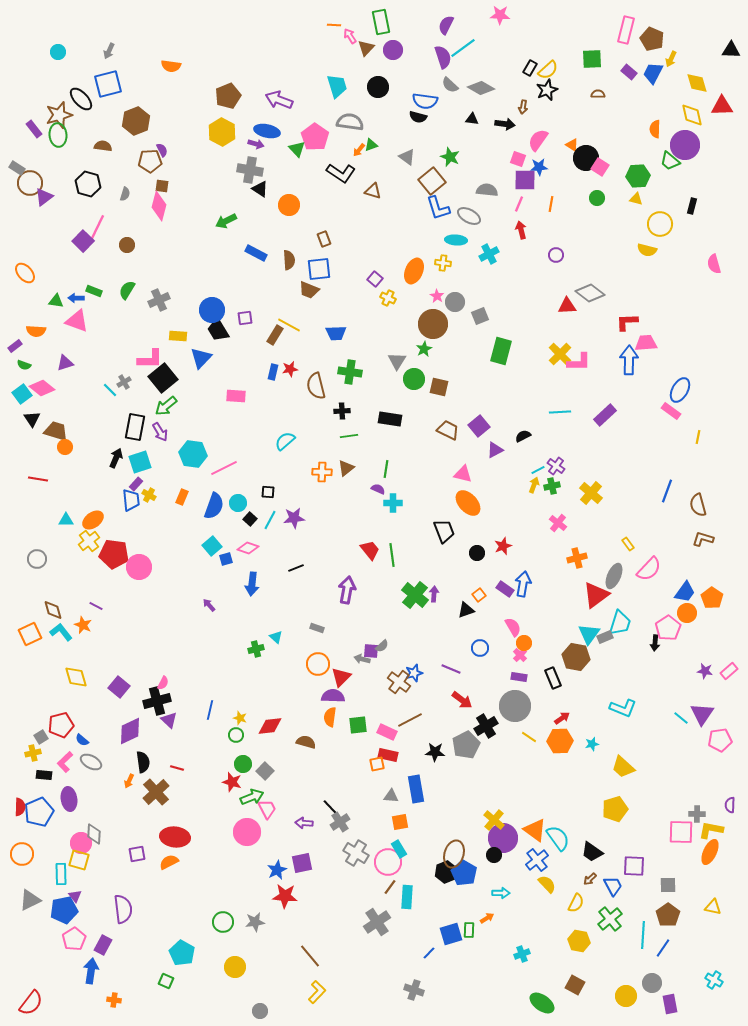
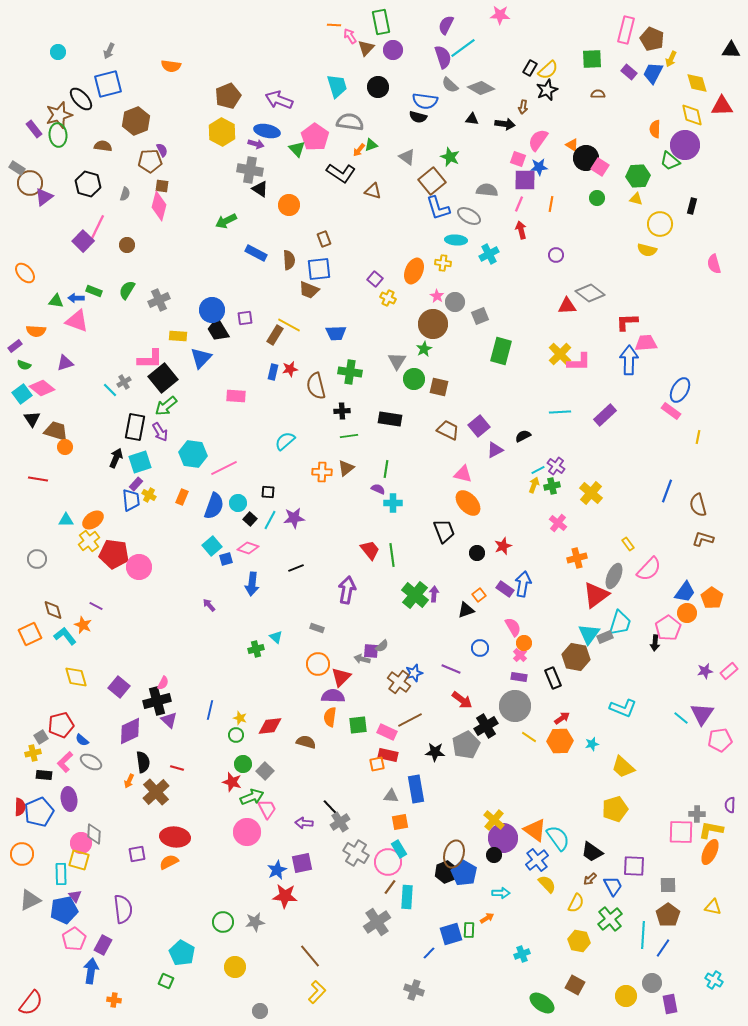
cyan L-shape at (61, 632): moved 4 px right, 4 px down
purple star at (705, 671): rotated 21 degrees counterclockwise
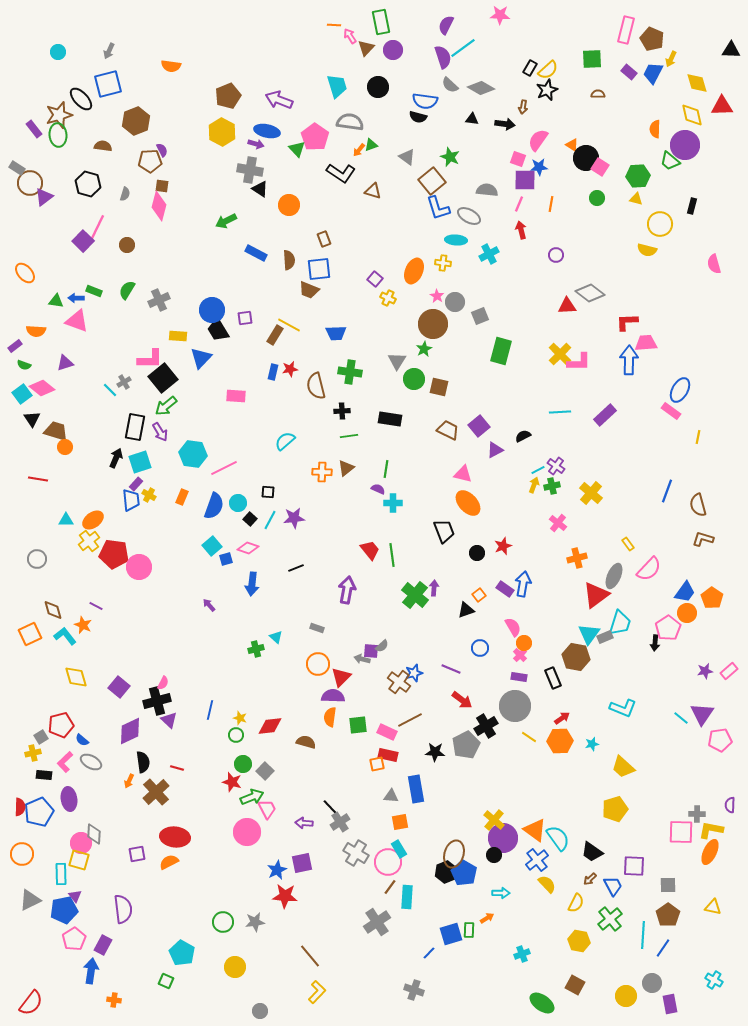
purple arrow at (434, 594): moved 6 px up
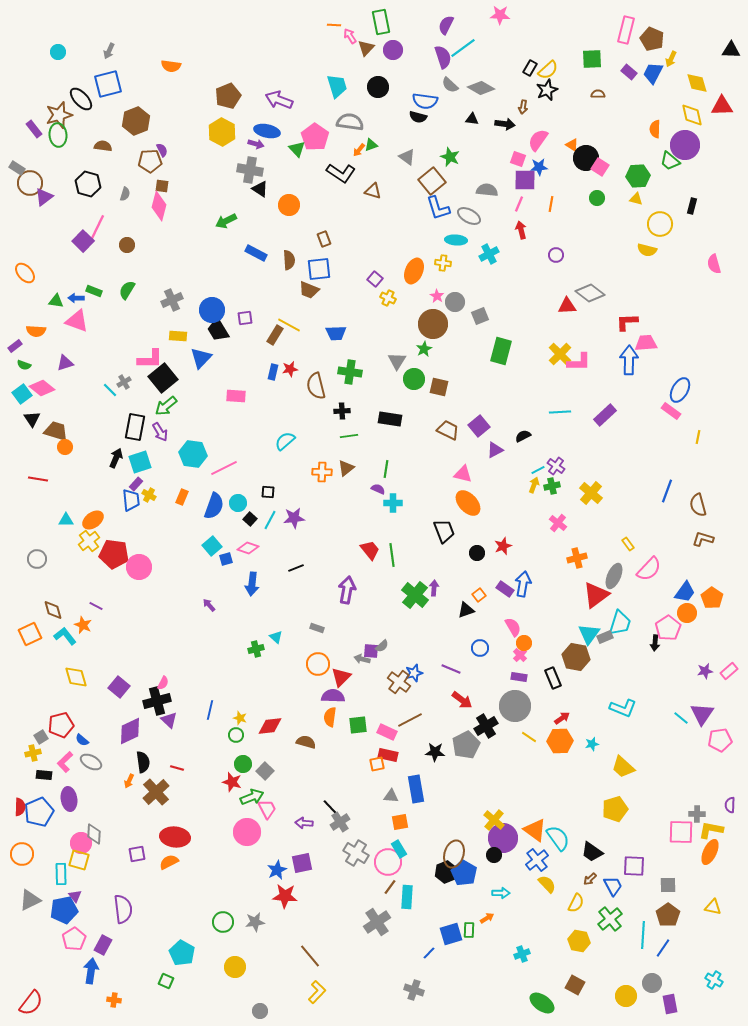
gray cross at (159, 300): moved 13 px right
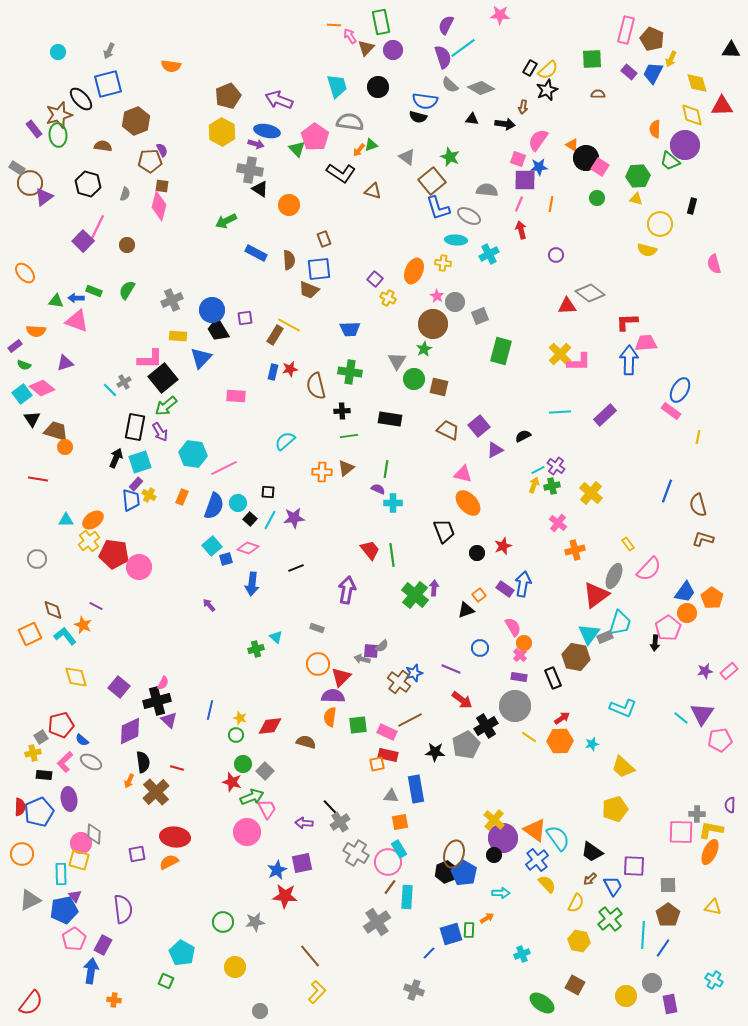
blue trapezoid at (336, 333): moved 14 px right, 4 px up
orange cross at (577, 558): moved 2 px left, 8 px up
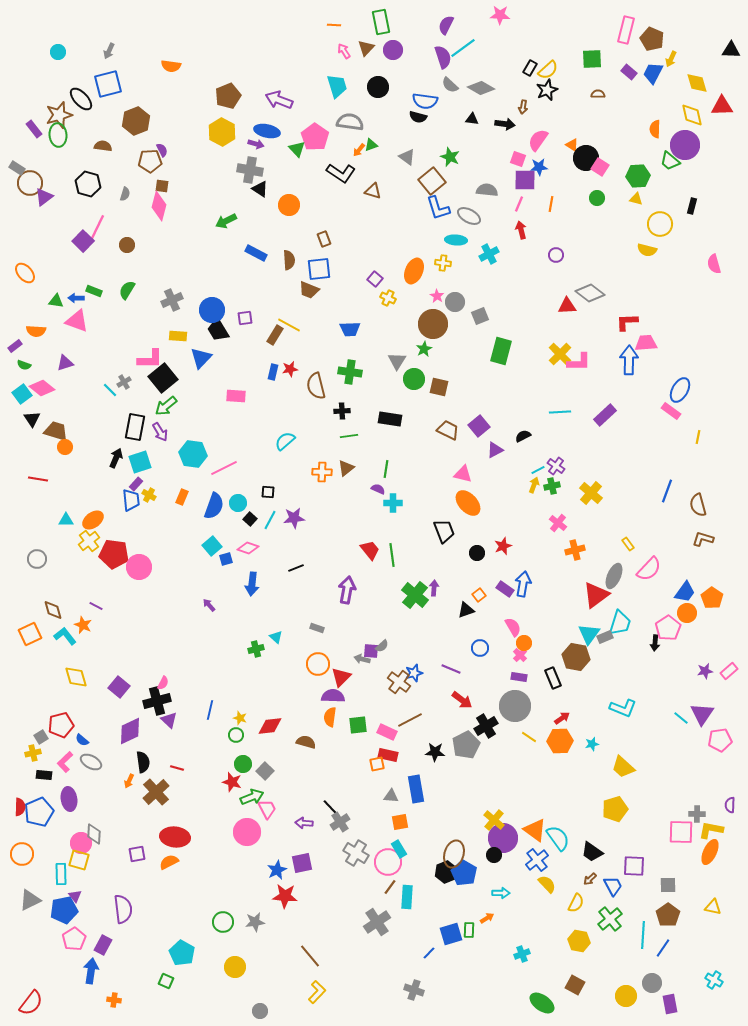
pink arrow at (350, 36): moved 6 px left, 15 px down
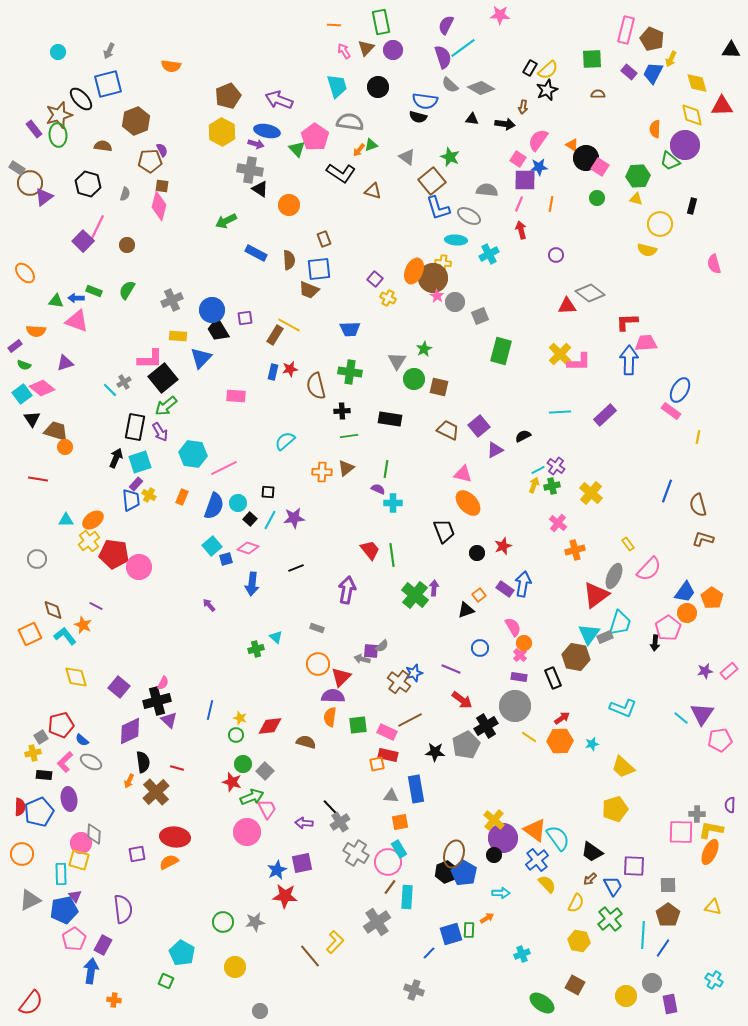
pink square at (518, 159): rotated 14 degrees clockwise
brown circle at (433, 324): moved 46 px up
yellow L-shape at (317, 992): moved 18 px right, 50 px up
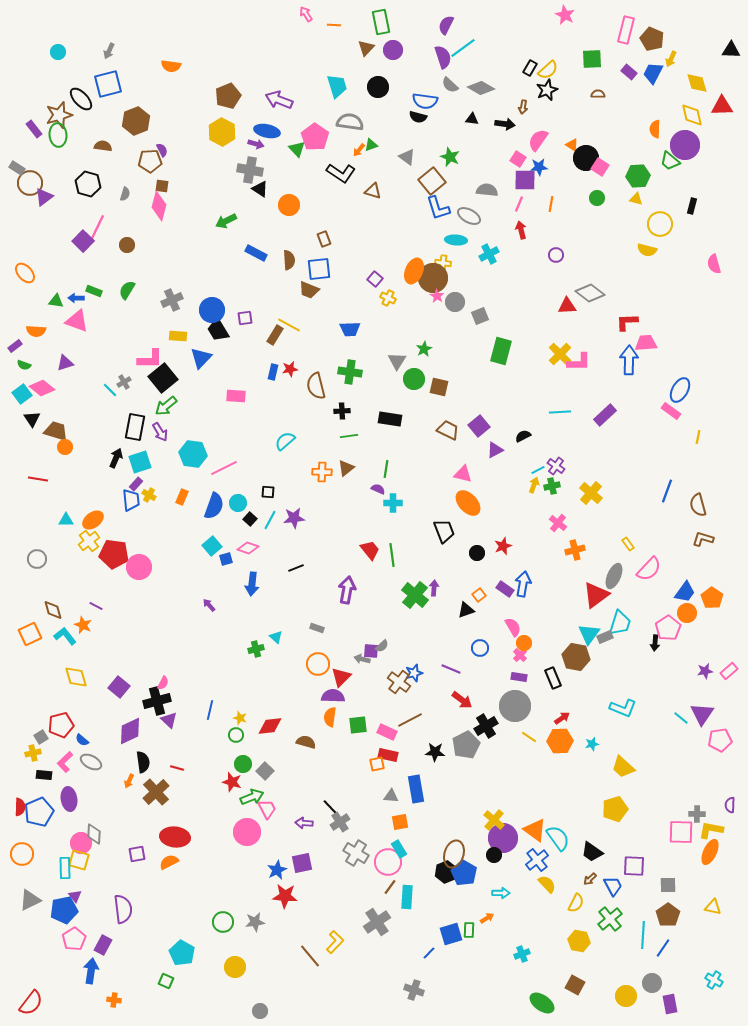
pink star at (500, 15): moved 65 px right; rotated 24 degrees clockwise
pink arrow at (344, 51): moved 38 px left, 37 px up
cyan rectangle at (61, 874): moved 4 px right, 6 px up
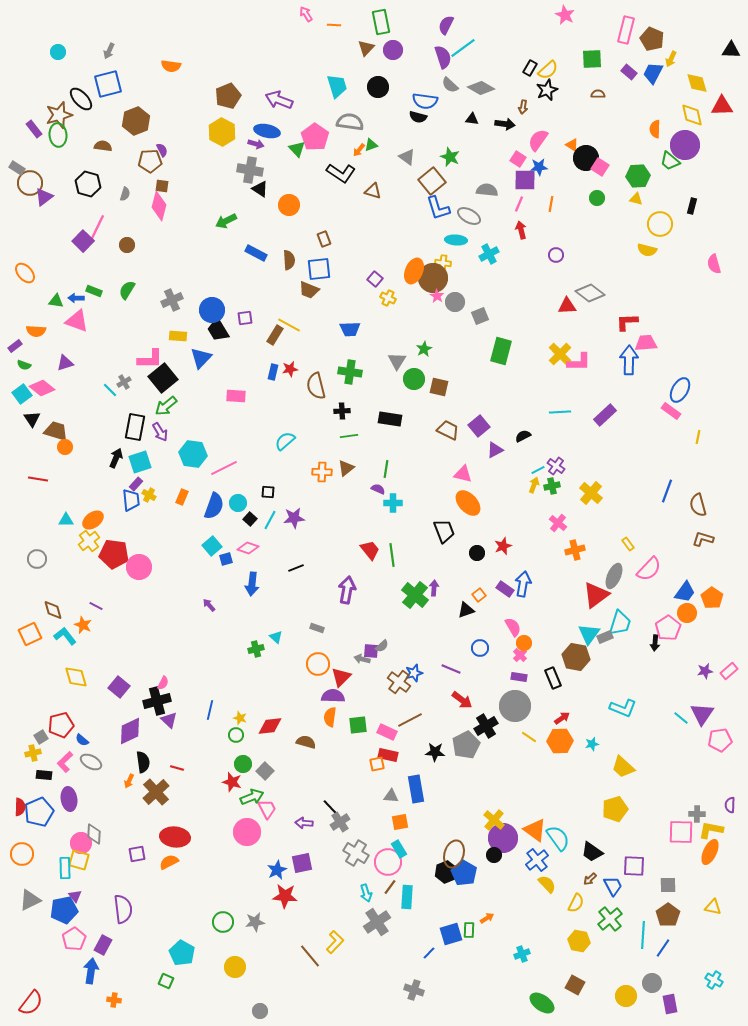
cyan arrow at (501, 893): moved 135 px left; rotated 72 degrees clockwise
